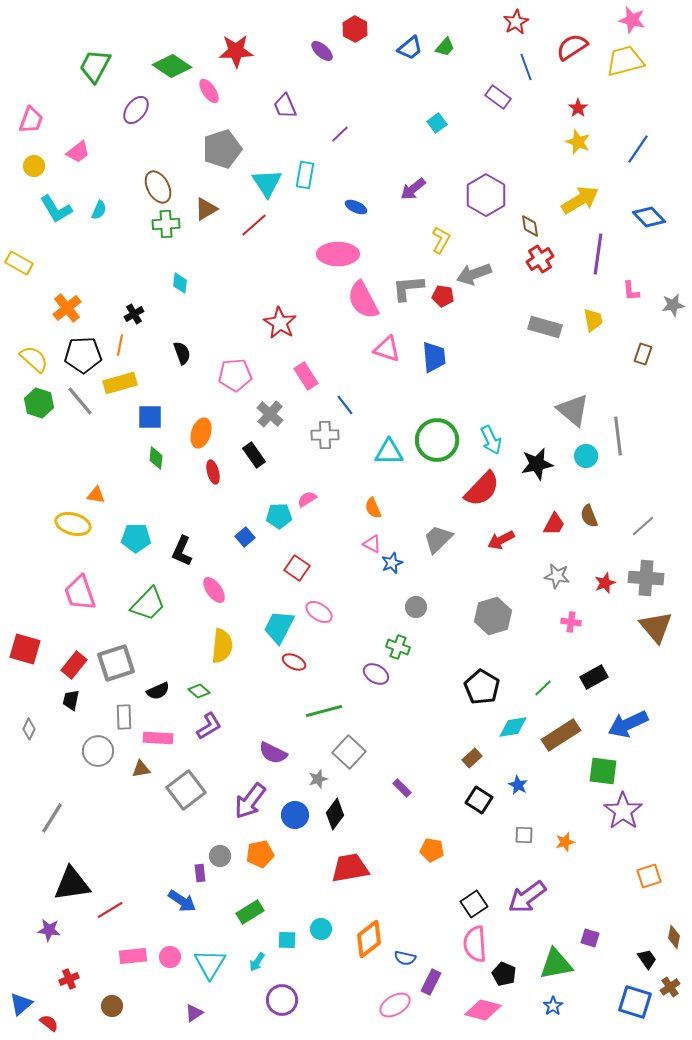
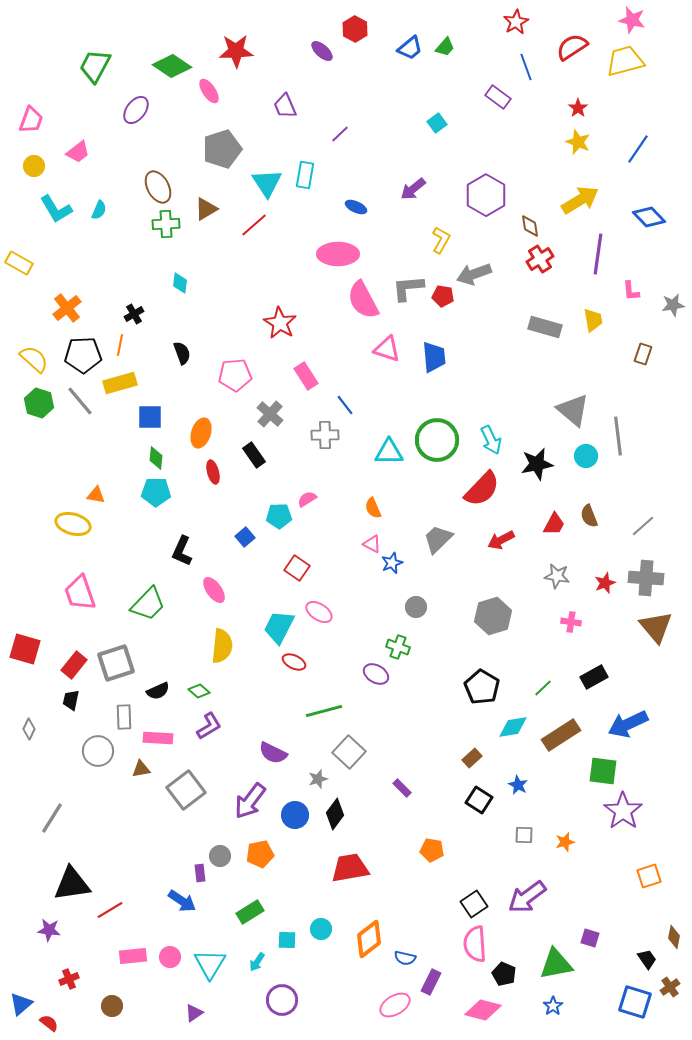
cyan pentagon at (136, 538): moved 20 px right, 46 px up
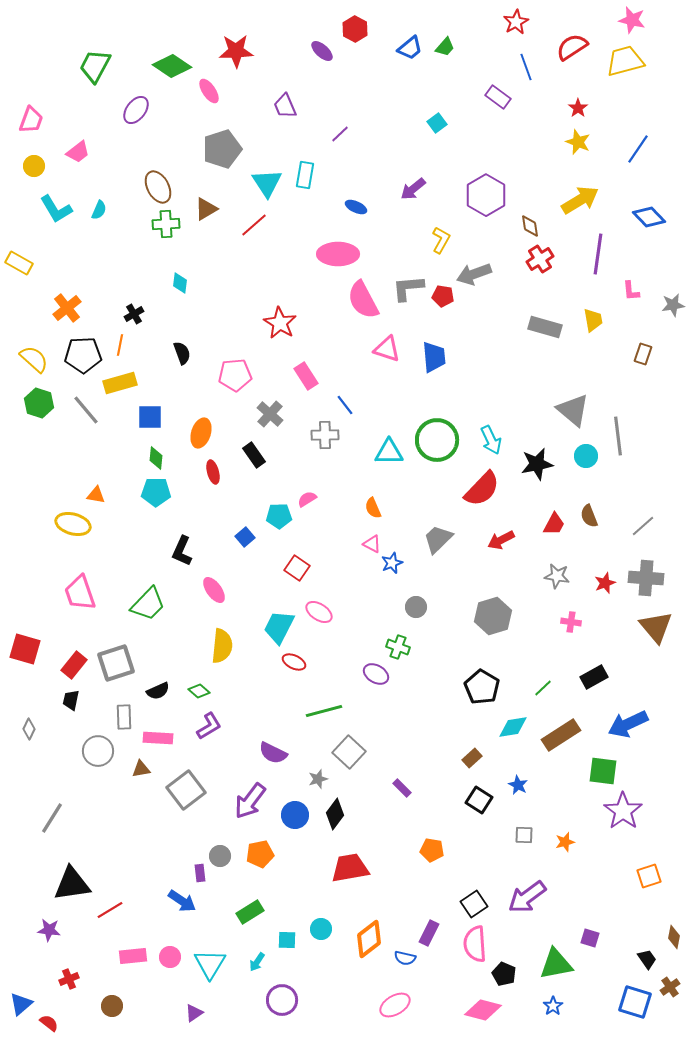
gray line at (80, 401): moved 6 px right, 9 px down
purple rectangle at (431, 982): moved 2 px left, 49 px up
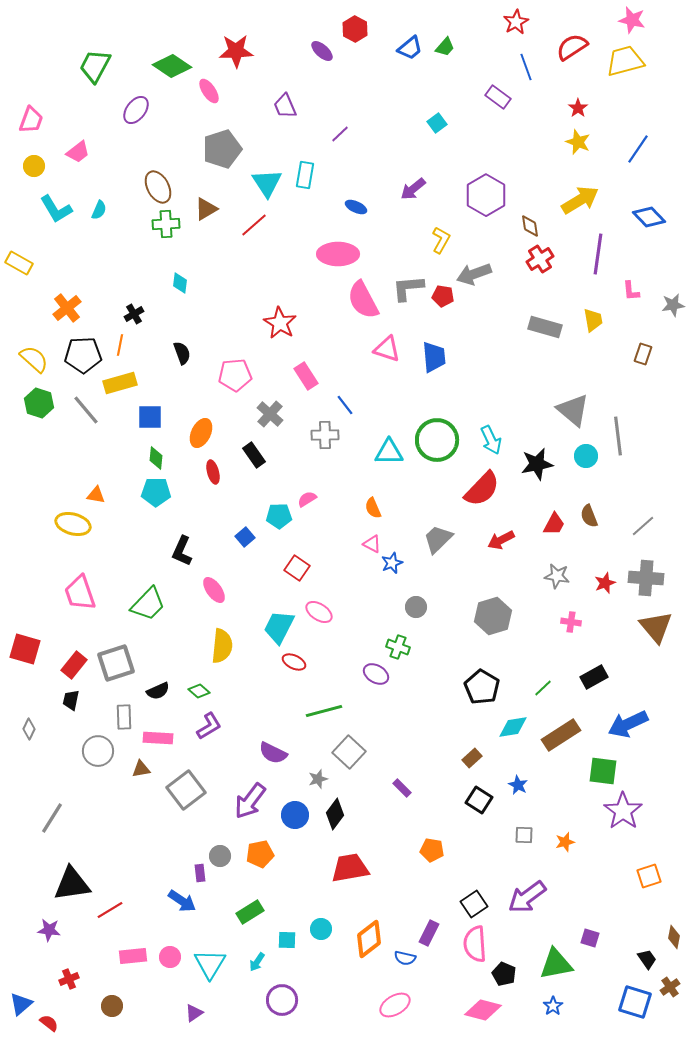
orange ellipse at (201, 433): rotated 8 degrees clockwise
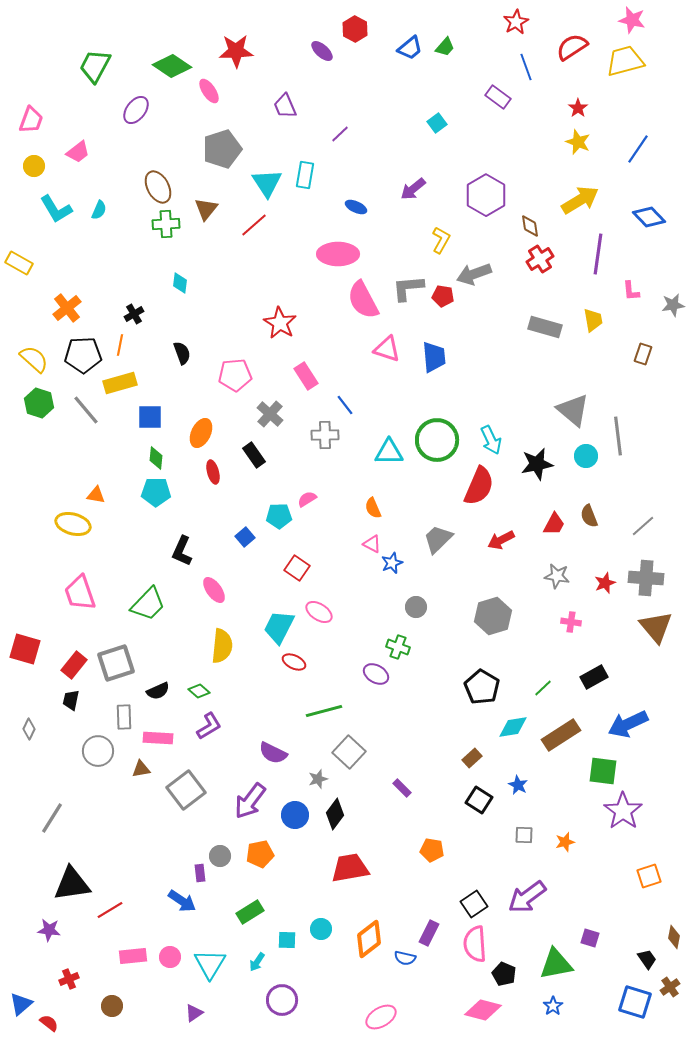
brown triangle at (206, 209): rotated 20 degrees counterclockwise
red semicircle at (482, 489): moved 3 px left, 3 px up; rotated 21 degrees counterclockwise
pink ellipse at (395, 1005): moved 14 px left, 12 px down
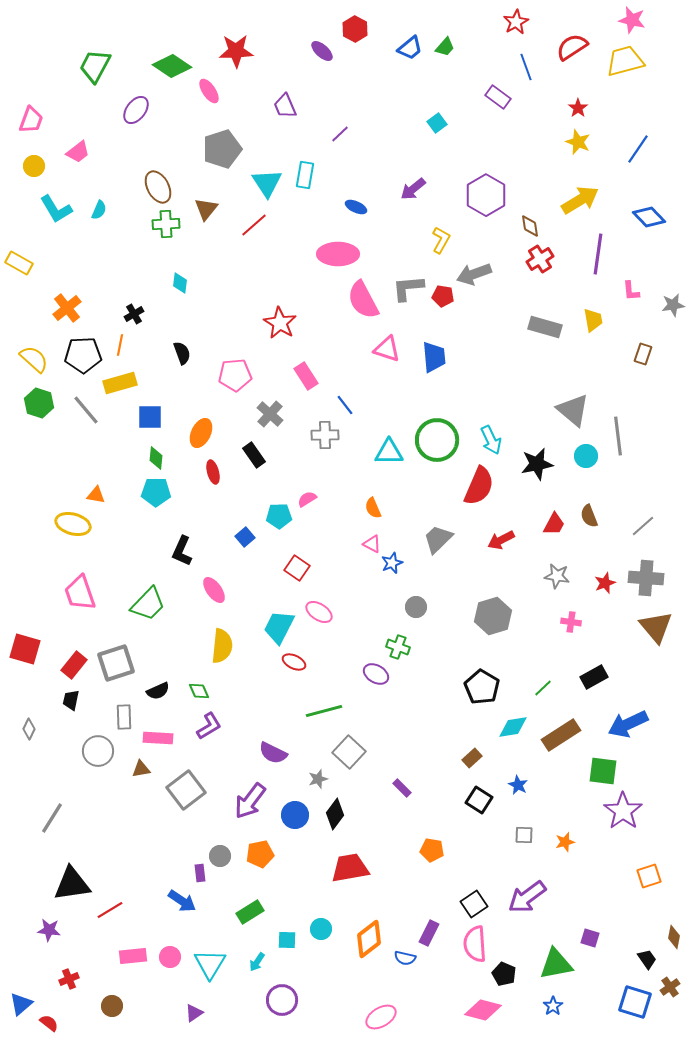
green diamond at (199, 691): rotated 25 degrees clockwise
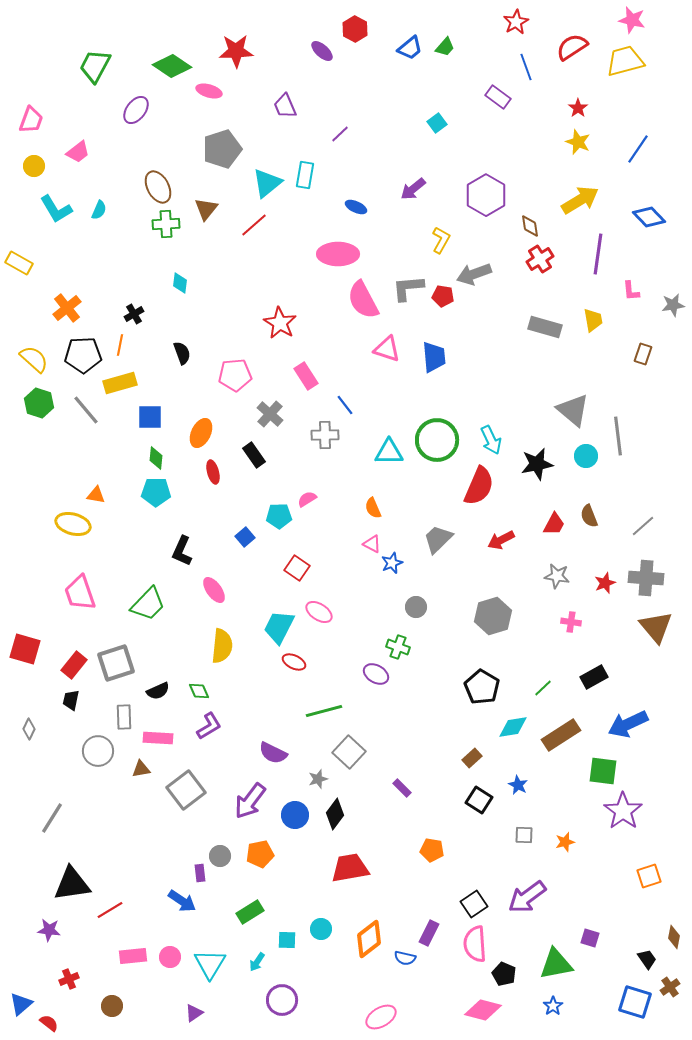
pink ellipse at (209, 91): rotated 40 degrees counterclockwise
cyan triangle at (267, 183): rotated 24 degrees clockwise
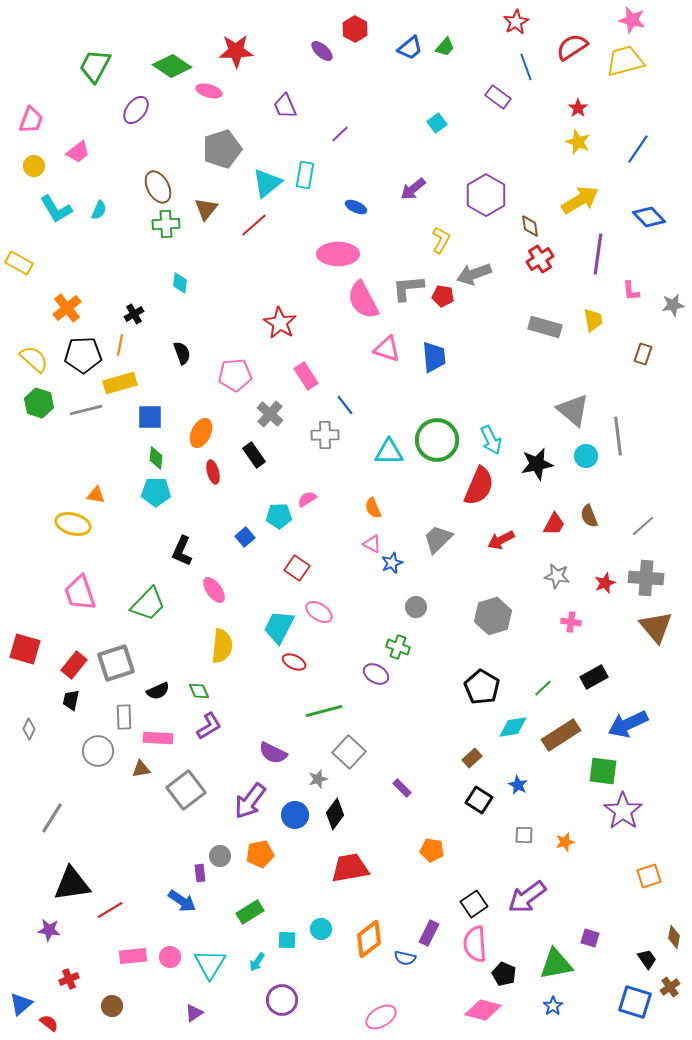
gray line at (86, 410): rotated 64 degrees counterclockwise
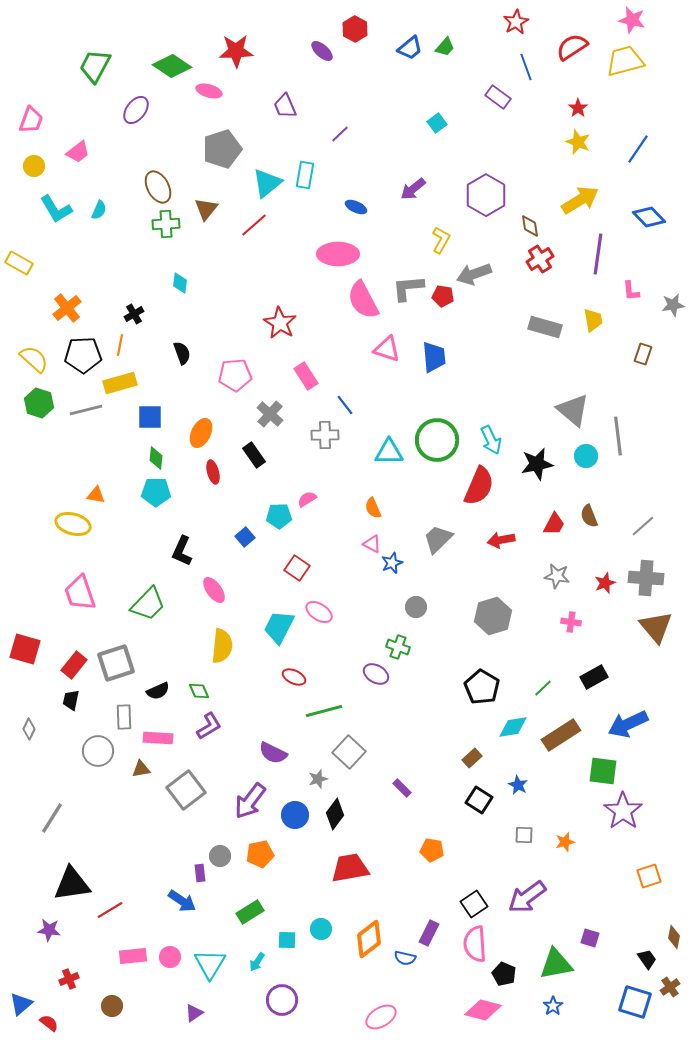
red arrow at (501, 540): rotated 16 degrees clockwise
red ellipse at (294, 662): moved 15 px down
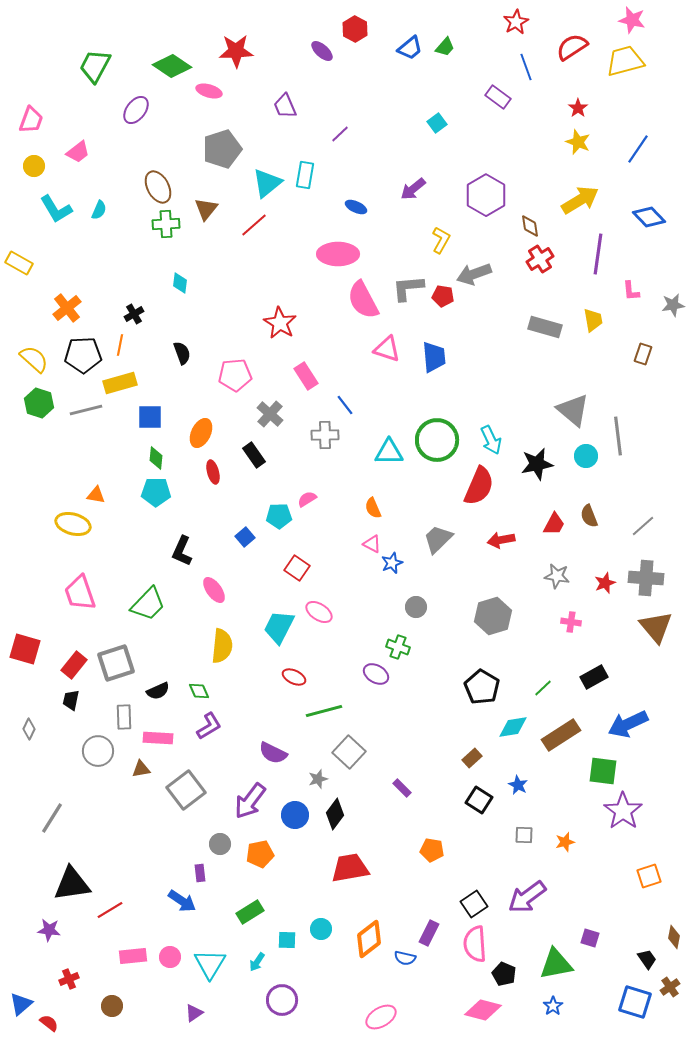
gray circle at (220, 856): moved 12 px up
